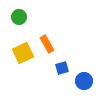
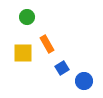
green circle: moved 8 px right
yellow square: rotated 25 degrees clockwise
blue square: rotated 16 degrees counterclockwise
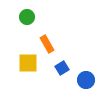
yellow square: moved 5 px right, 10 px down
blue circle: moved 2 px right, 1 px up
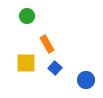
green circle: moved 1 px up
yellow square: moved 2 px left
blue square: moved 7 px left; rotated 16 degrees counterclockwise
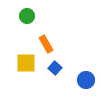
orange rectangle: moved 1 px left
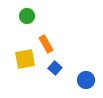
yellow square: moved 1 px left, 4 px up; rotated 10 degrees counterclockwise
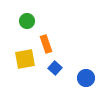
green circle: moved 5 px down
orange rectangle: rotated 12 degrees clockwise
blue circle: moved 2 px up
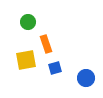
green circle: moved 1 px right, 1 px down
yellow square: moved 1 px right, 1 px down
blue square: rotated 32 degrees clockwise
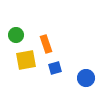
green circle: moved 12 px left, 13 px down
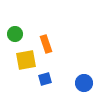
green circle: moved 1 px left, 1 px up
blue square: moved 10 px left, 11 px down
blue circle: moved 2 px left, 5 px down
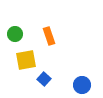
orange rectangle: moved 3 px right, 8 px up
blue square: moved 1 px left; rotated 32 degrees counterclockwise
blue circle: moved 2 px left, 2 px down
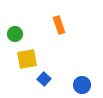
orange rectangle: moved 10 px right, 11 px up
yellow square: moved 1 px right, 1 px up
